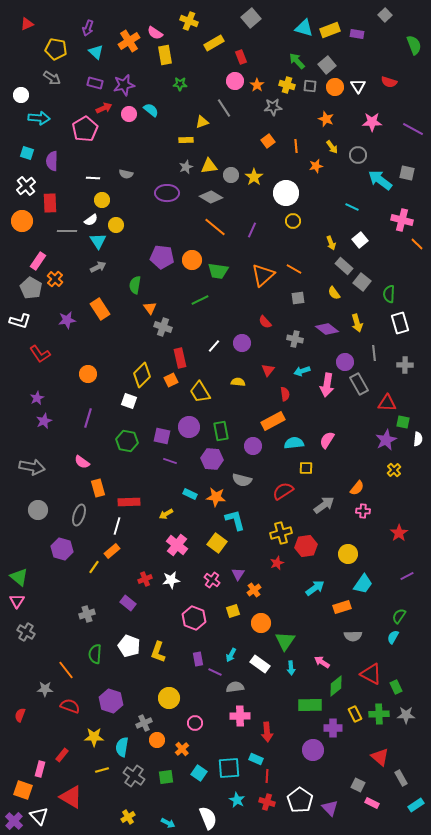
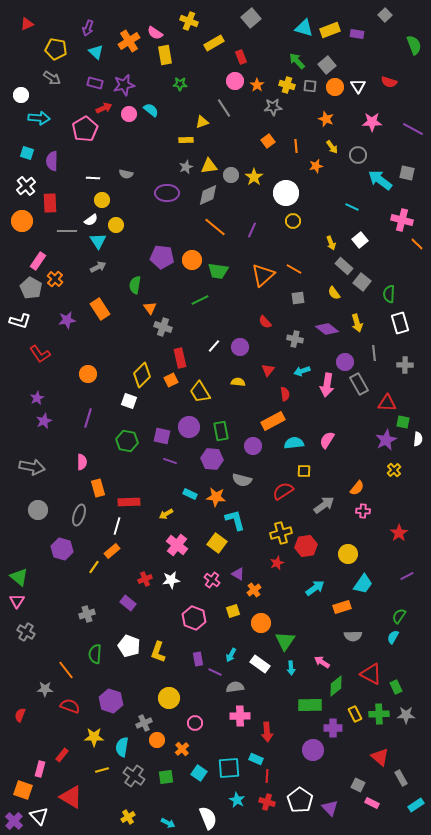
gray diamond at (211, 197): moved 3 px left, 2 px up; rotated 55 degrees counterclockwise
purple circle at (242, 343): moved 2 px left, 4 px down
pink semicircle at (82, 462): rotated 126 degrees counterclockwise
yellow square at (306, 468): moved 2 px left, 3 px down
purple triangle at (238, 574): rotated 32 degrees counterclockwise
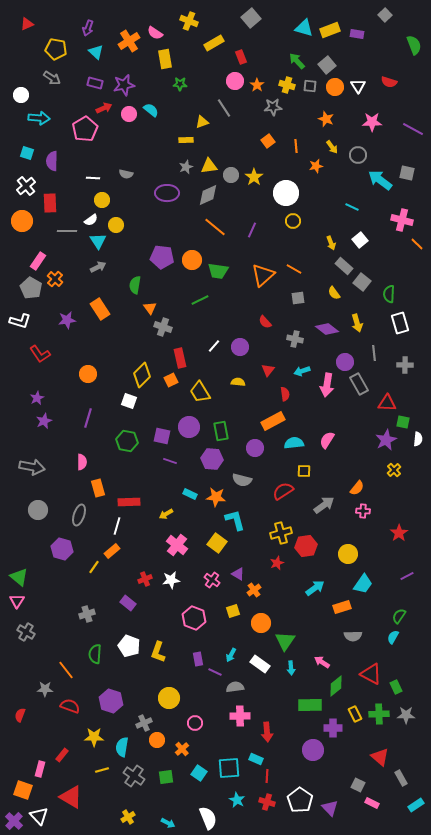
yellow rectangle at (165, 55): moved 4 px down
purple circle at (253, 446): moved 2 px right, 2 px down
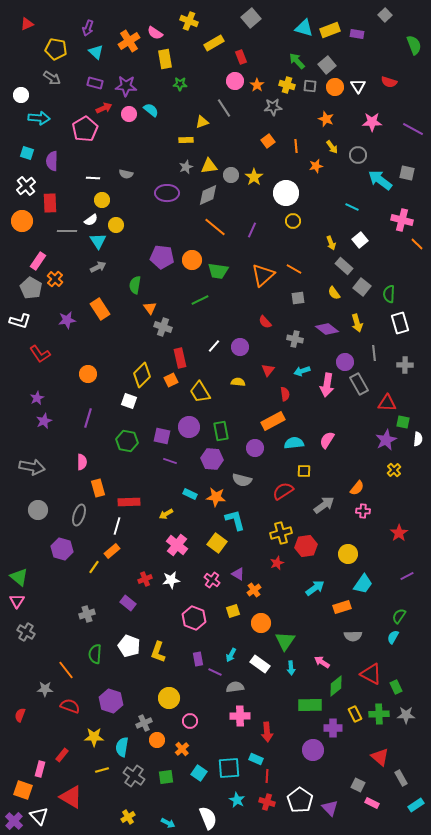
purple star at (124, 85): moved 2 px right, 1 px down; rotated 15 degrees clockwise
gray square at (362, 282): moved 5 px down
pink circle at (195, 723): moved 5 px left, 2 px up
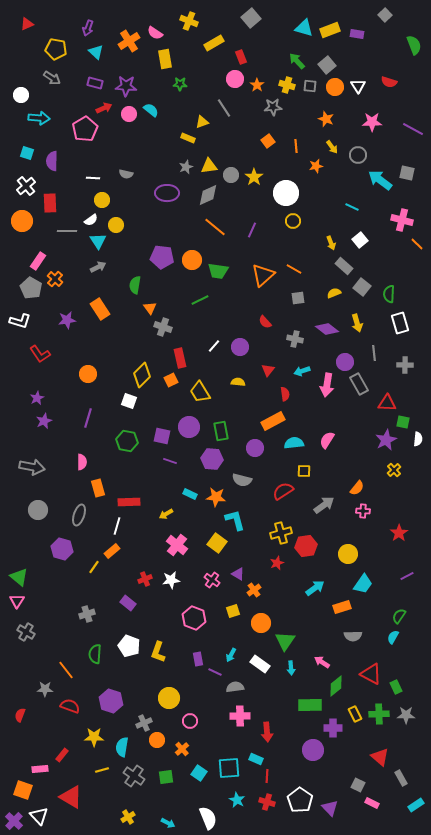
pink circle at (235, 81): moved 2 px up
yellow rectangle at (186, 140): moved 2 px right, 2 px up; rotated 24 degrees clockwise
yellow semicircle at (334, 293): rotated 104 degrees clockwise
pink rectangle at (40, 769): rotated 70 degrees clockwise
